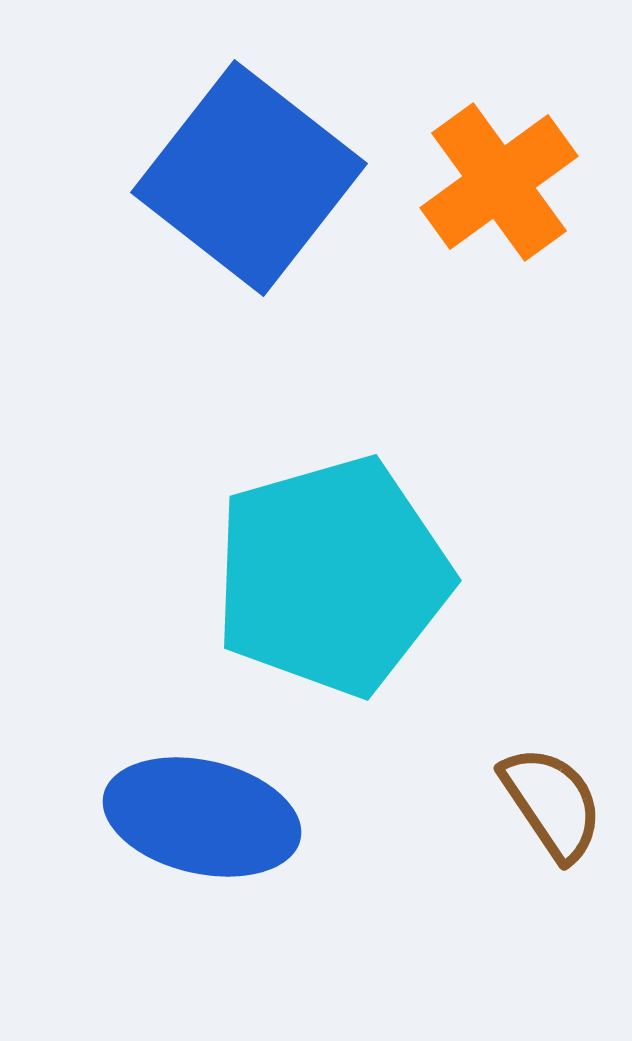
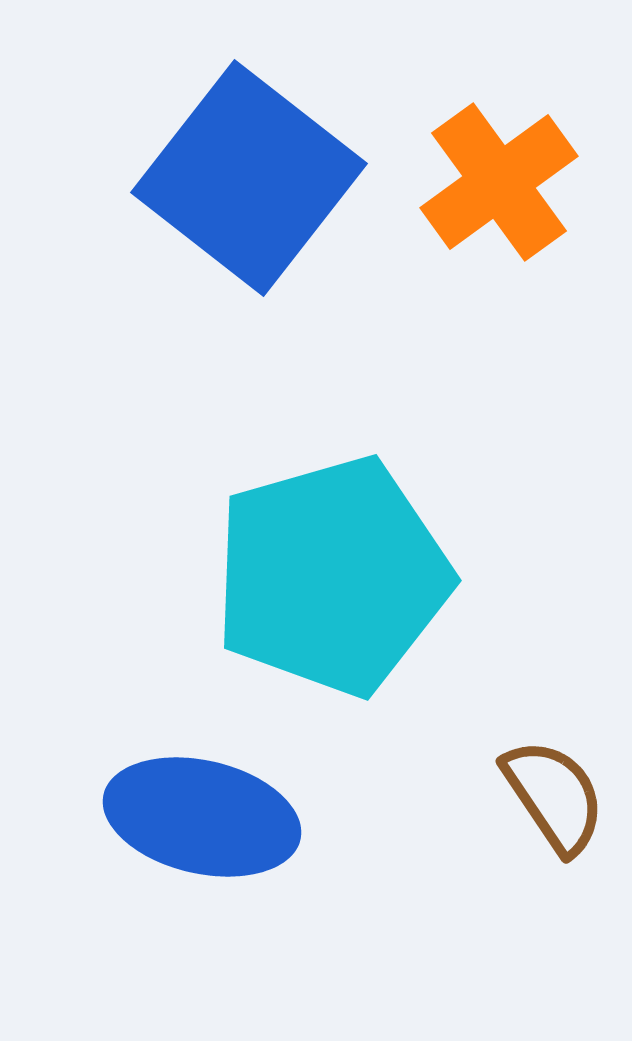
brown semicircle: moved 2 px right, 7 px up
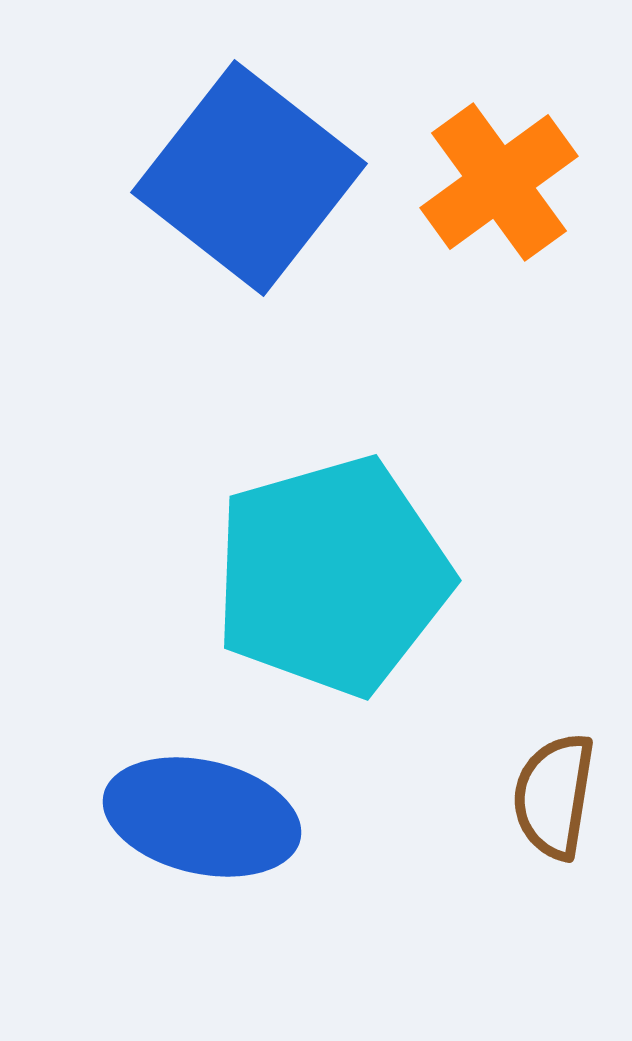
brown semicircle: rotated 137 degrees counterclockwise
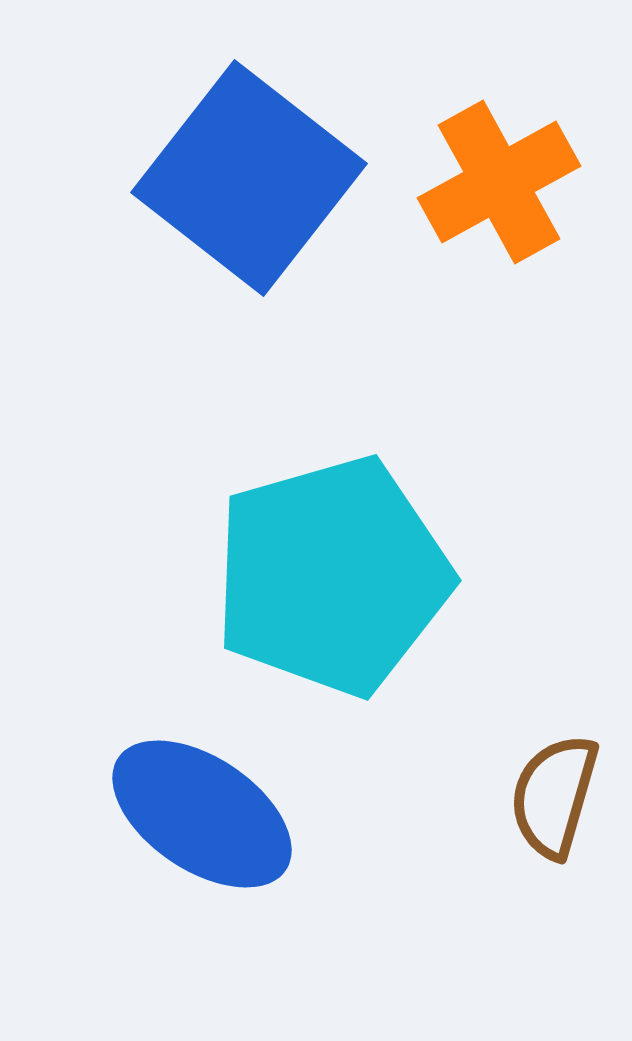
orange cross: rotated 7 degrees clockwise
brown semicircle: rotated 7 degrees clockwise
blue ellipse: moved 3 px up; rotated 21 degrees clockwise
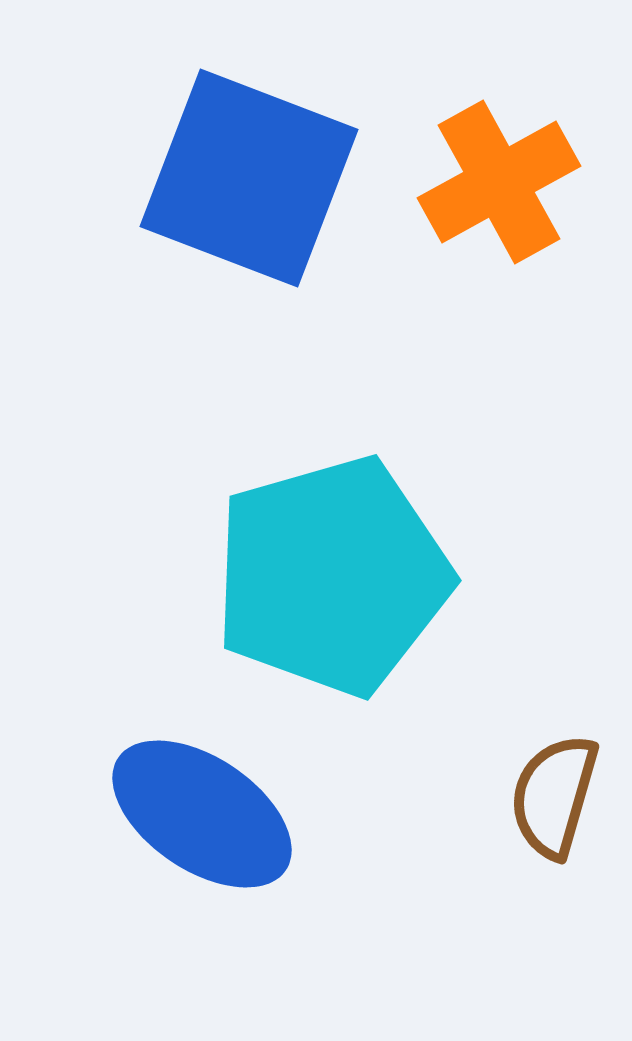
blue square: rotated 17 degrees counterclockwise
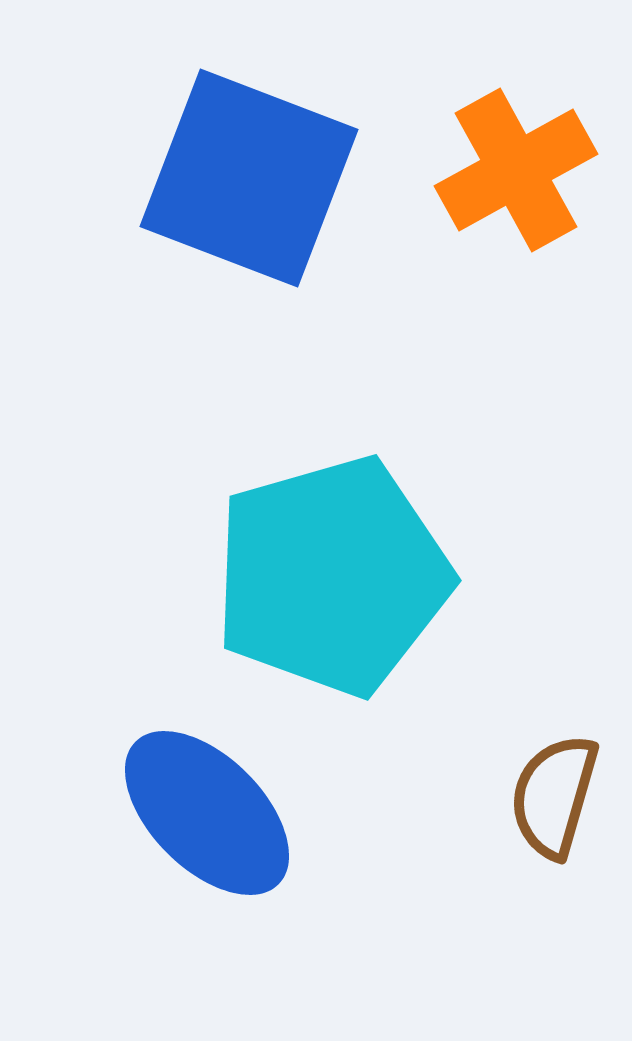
orange cross: moved 17 px right, 12 px up
blue ellipse: moved 5 px right, 1 px up; rotated 11 degrees clockwise
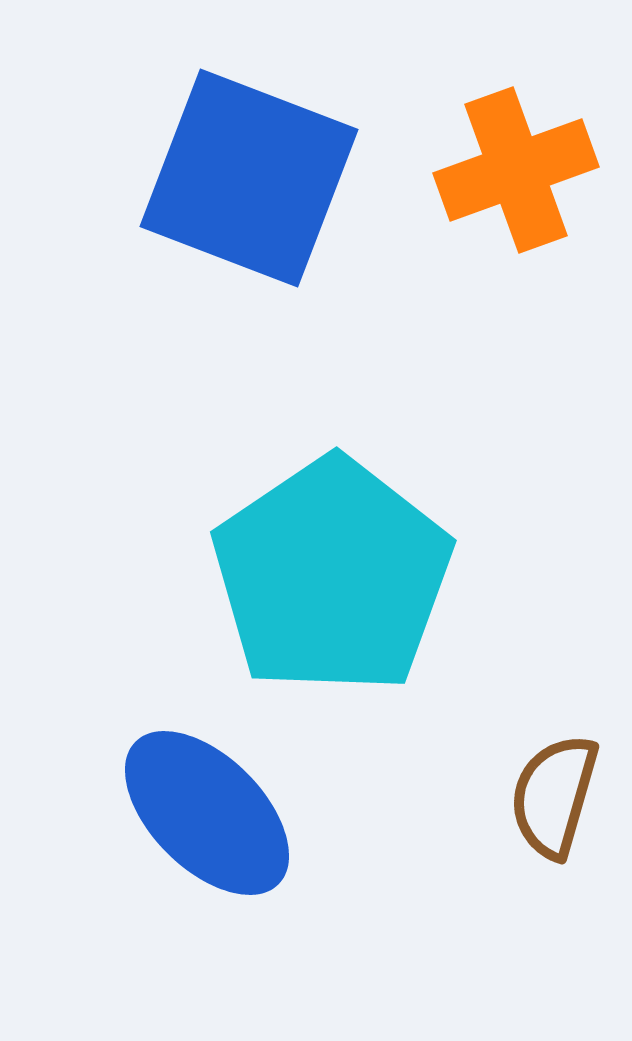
orange cross: rotated 9 degrees clockwise
cyan pentagon: rotated 18 degrees counterclockwise
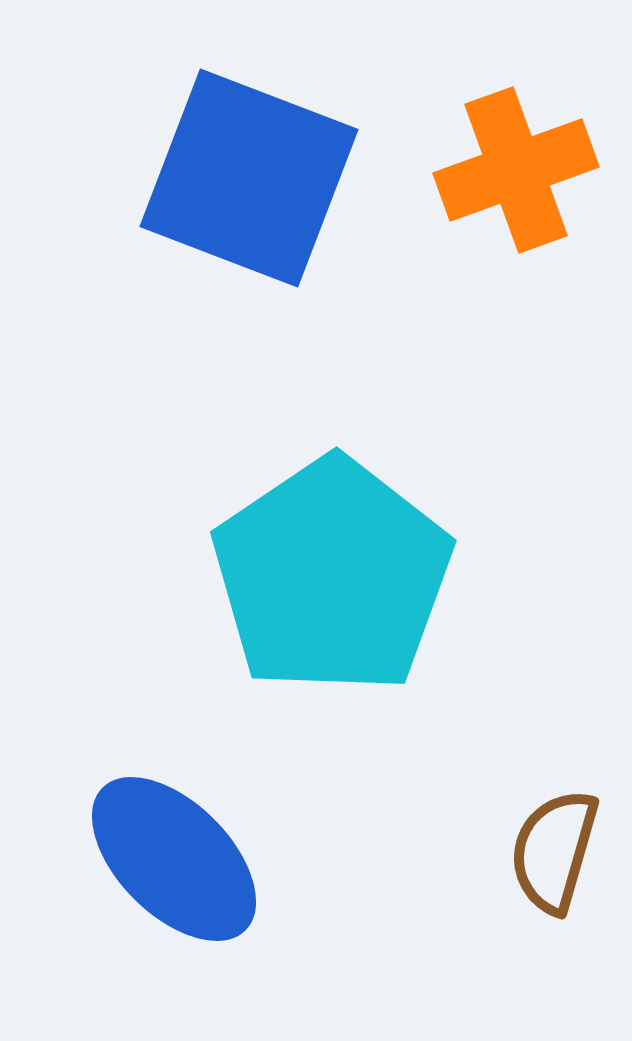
brown semicircle: moved 55 px down
blue ellipse: moved 33 px left, 46 px down
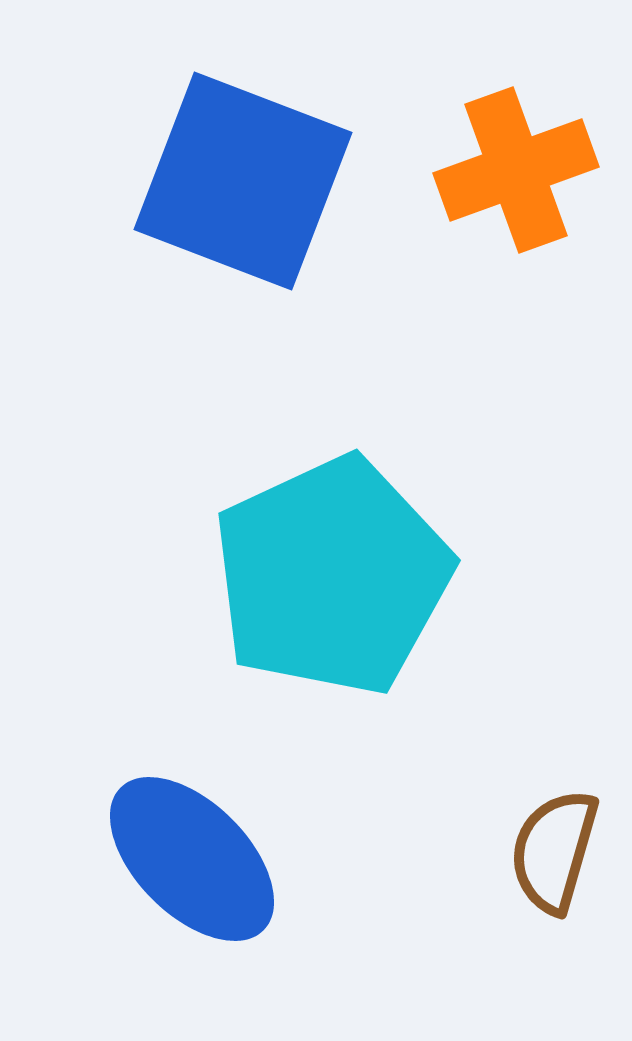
blue square: moved 6 px left, 3 px down
cyan pentagon: rotated 9 degrees clockwise
blue ellipse: moved 18 px right
